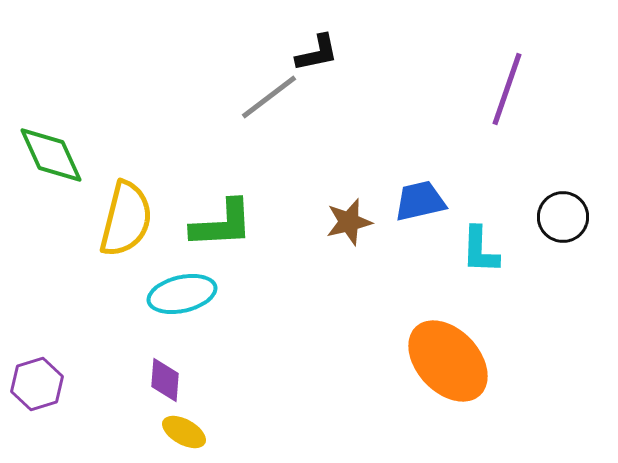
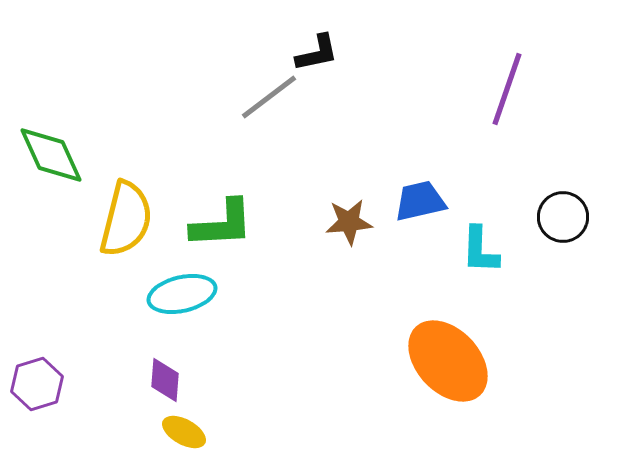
brown star: rotated 9 degrees clockwise
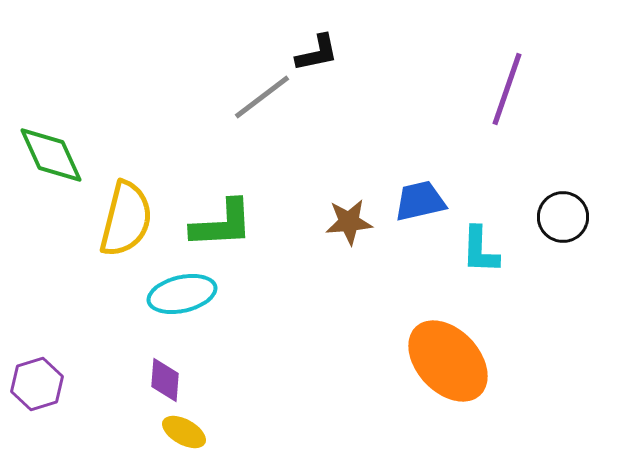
gray line: moved 7 px left
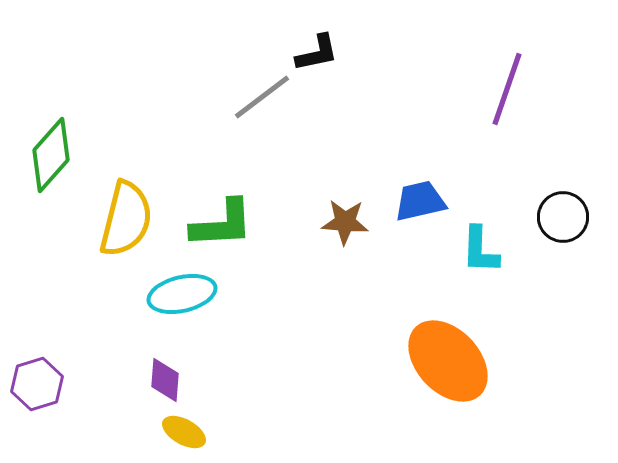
green diamond: rotated 66 degrees clockwise
brown star: moved 4 px left; rotated 9 degrees clockwise
